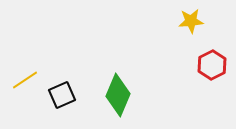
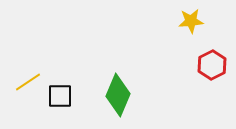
yellow line: moved 3 px right, 2 px down
black square: moved 2 px left, 1 px down; rotated 24 degrees clockwise
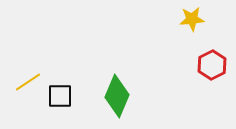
yellow star: moved 1 px right, 2 px up
green diamond: moved 1 px left, 1 px down
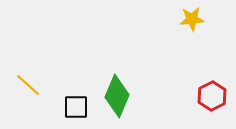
red hexagon: moved 31 px down
yellow line: moved 3 px down; rotated 76 degrees clockwise
black square: moved 16 px right, 11 px down
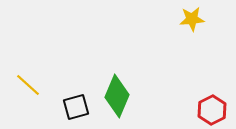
red hexagon: moved 14 px down
black square: rotated 16 degrees counterclockwise
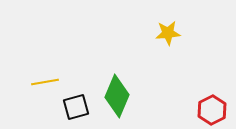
yellow star: moved 24 px left, 14 px down
yellow line: moved 17 px right, 3 px up; rotated 52 degrees counterclockwise
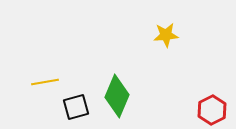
yellow star: moved 2 px left, 2 px down
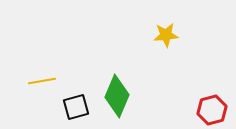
yellow line: moved 3 px left, 1 px up
red hexagon: rotated 12 degrees clockwise
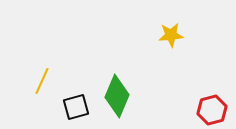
yellow star: moved 5 px right
yellow line: rotated 56 degrees counterclockwise
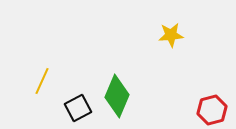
black square: moved 2 px right, 1 px down; rotated 12 degrees counterclockwise
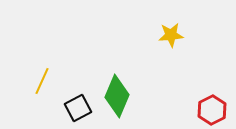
red hexagon: rotated 12 degrees counterclockwise
